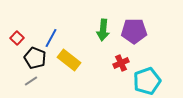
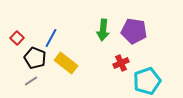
purple pentagon: rotated 10 degrees clockwise
yellow rectangle: moved 3 px left, 3 px down
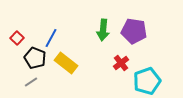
red cross: rotated 14 degrees counterclockwise
gray line: moved 1 px down
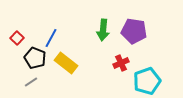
red cross: rotated 14 degrees clockwise
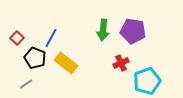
purple pentagon: moved 1 px left
gray line: moved 5 px left, 2 px down
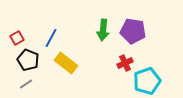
red square: rotated 16 degrees clockwise
black pentagon: moved 7 px left, 2 px down
red cross: moved 4 px right
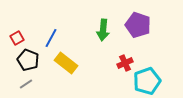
purple pentagon: moved 5 px right, 6 px up; rotated 10 degrees clockwise
